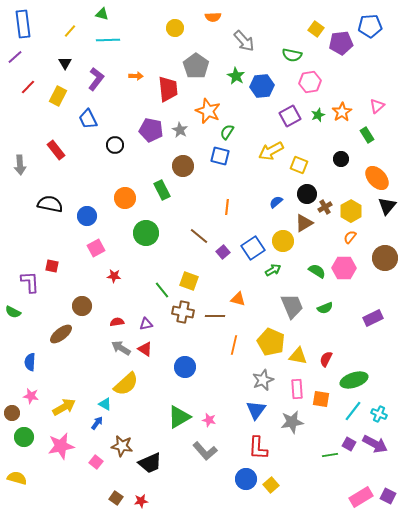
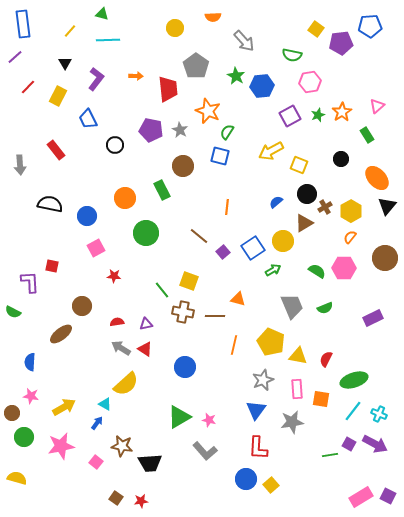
black trapezoid at (150, 463): rotated 20 degrees clockwise
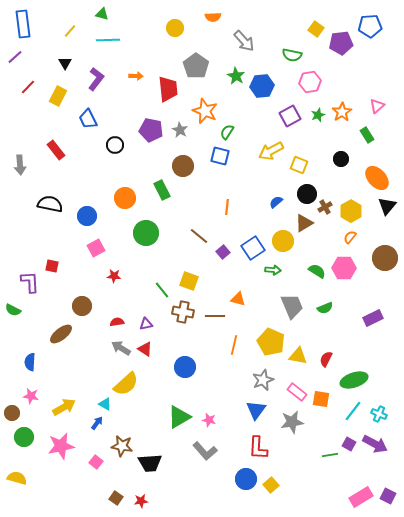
orange star at (208, 111): moved 3 px left
green arrow at (273, 270): rotated 35 degrees clockwise
green semicircle at (13, 312): moved 2 px up
pink rectangle at (297, 389): moved 3 px down; rotated 48 degrees counterclockwise
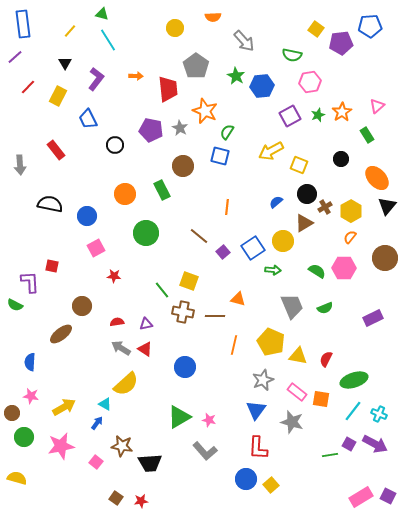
cyan line at (108, 40): rotated 60 degrees clockwise
gray star at (180, 130): moved 2 px up
orange circle at (125, 198): moved 4 px up
green semicircle at (13, 310): moved 2 px right, 5 px up
gray star at (292, 422): rotated 25 degrees clockwise
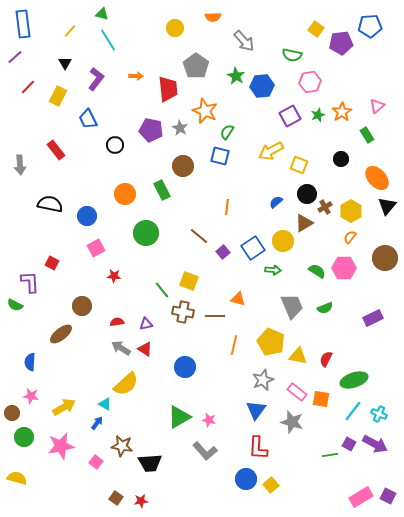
red square at (52, 266): moved 3 px up; rotated 16 degrees clockwise
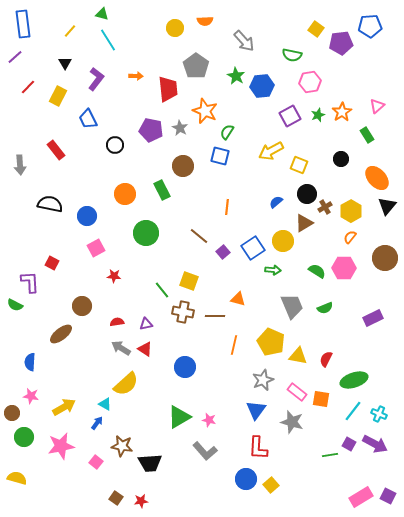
orange semicircle at (213, 17): moved 8 px left, 4 px down
